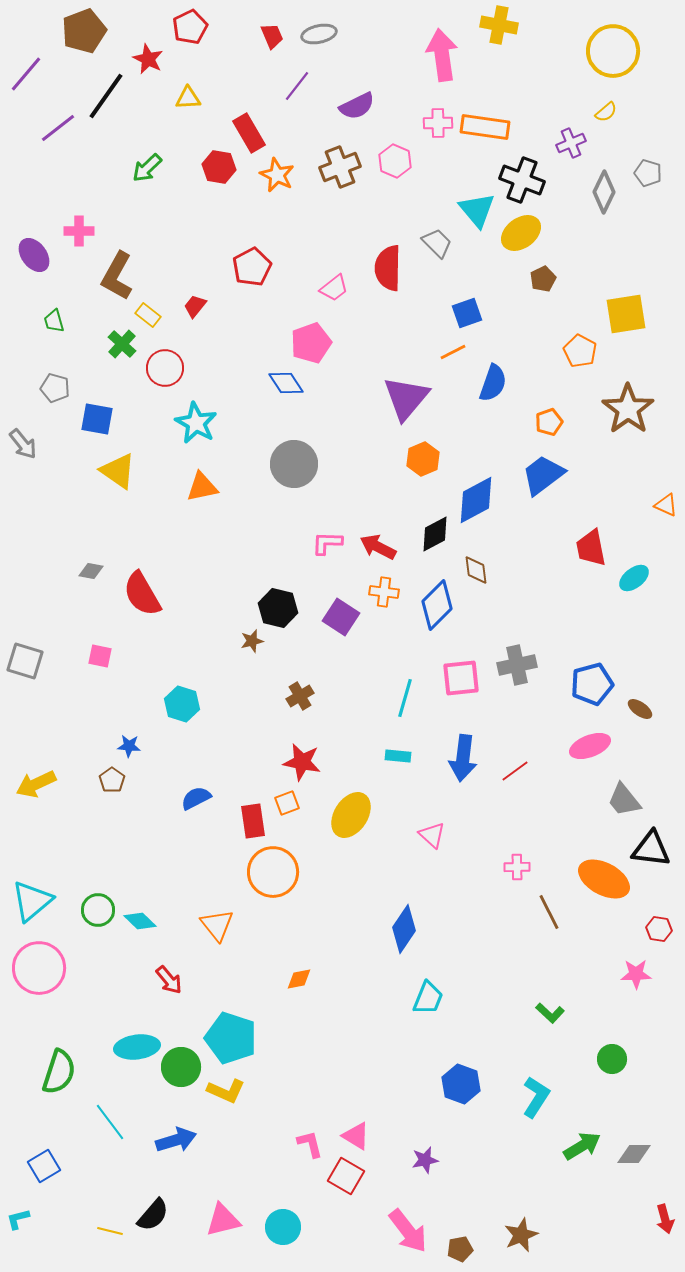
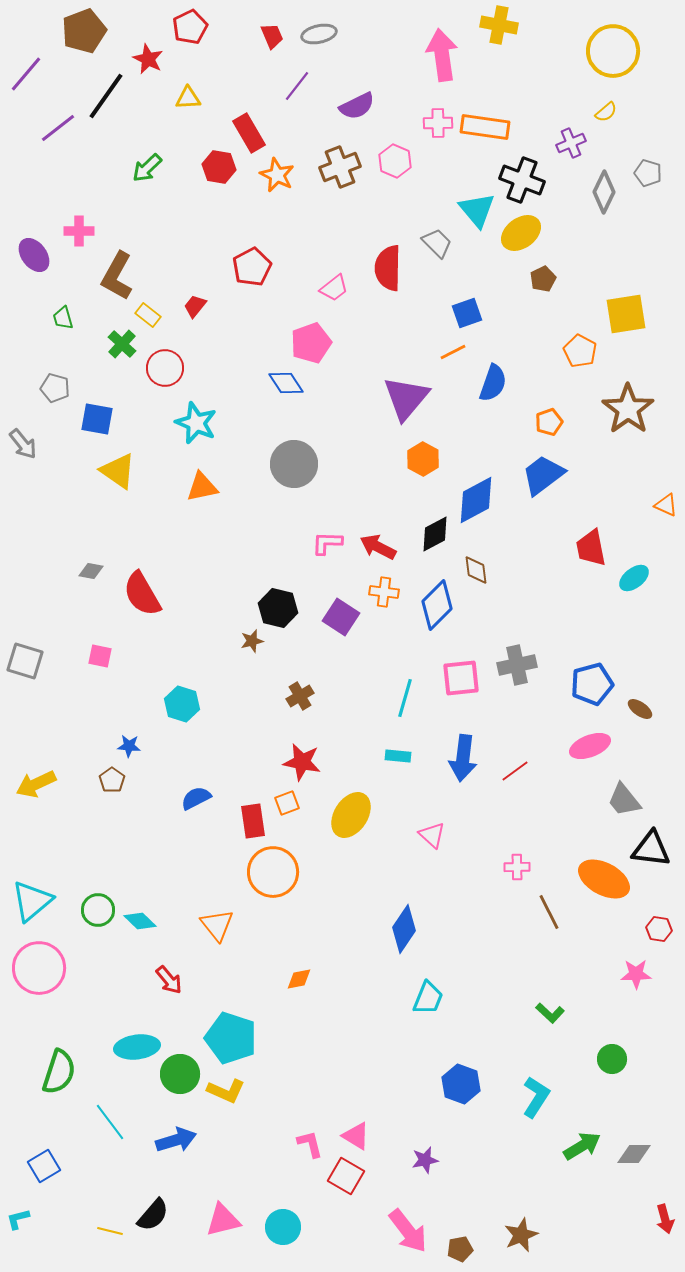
green trapezoid at (54, 321): moved 9 px right, 3 px up
cyan star at (196, 423): rotated 6 degrees counterclockwise
orange hexagon at (423, 459): rotated 8 degrees counterclockwise
green circle at (181, 1067): moved 1 px left, 7 px down
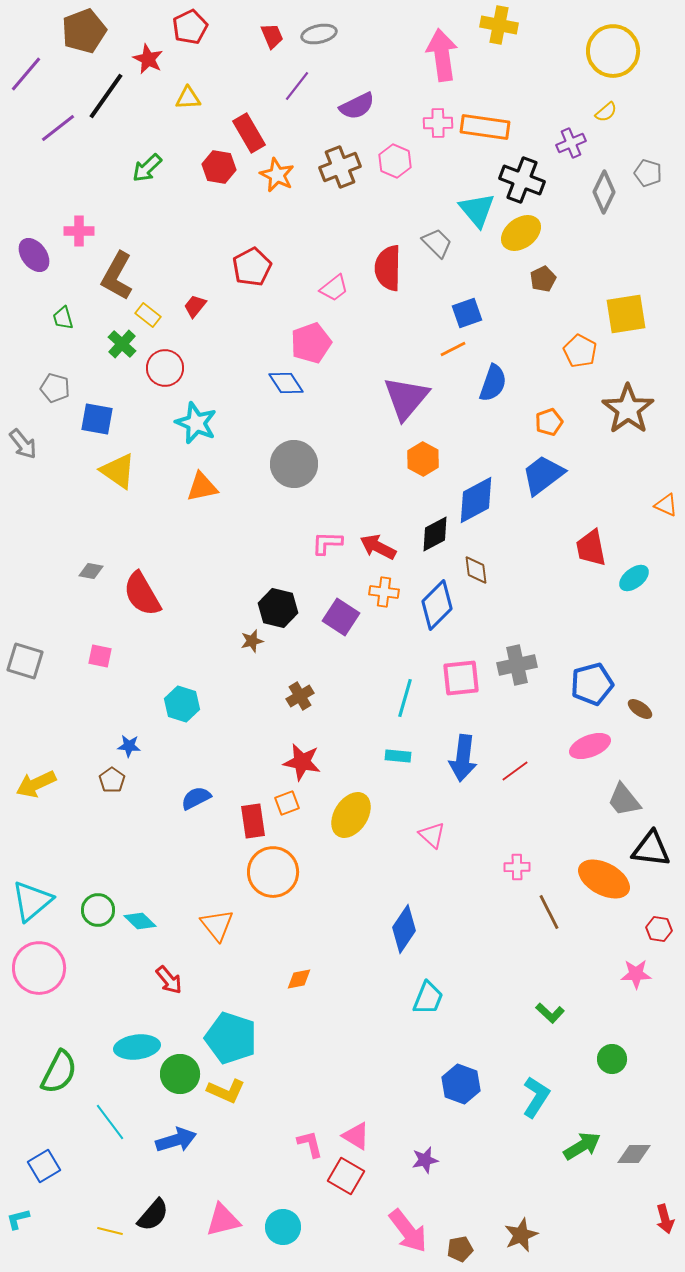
orange line at (453, 352): moved 3 px up
green semicircle at (59, 1072): rotated 9 degrees clockwise
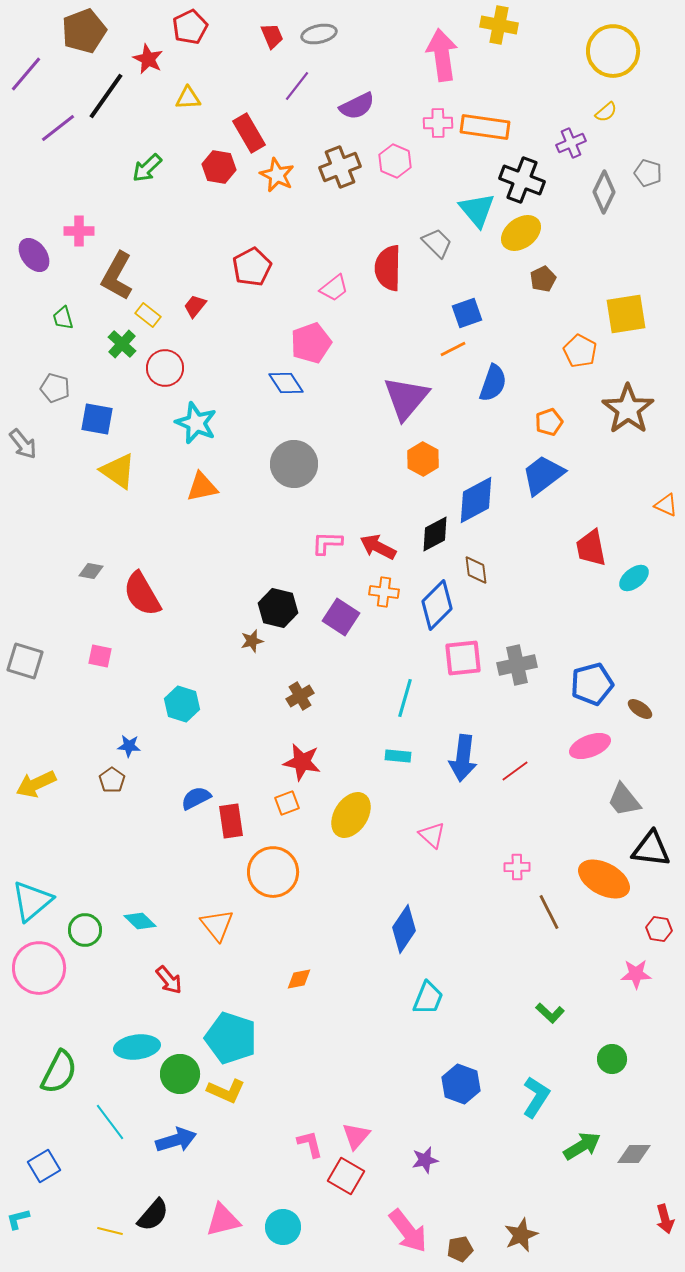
pink square at (461, 678): moved 2 px right, 20 px up
red rectangle at (253, 821): moved 22 px left
green circle at (98, 910): moved 13 px left, 20 px down
pink triangle at (356, 1136): rotated 40 degrees clockwise
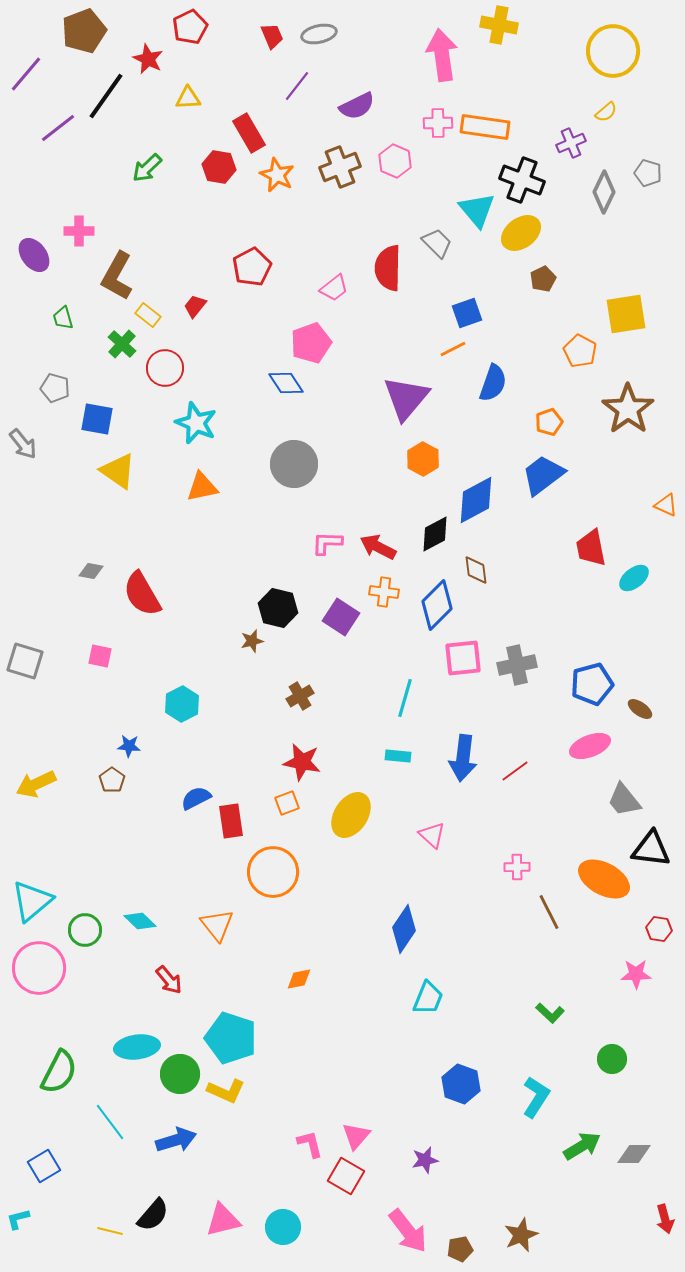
cyan hexagon at (182, 704): rotated 16 degrees clockwise
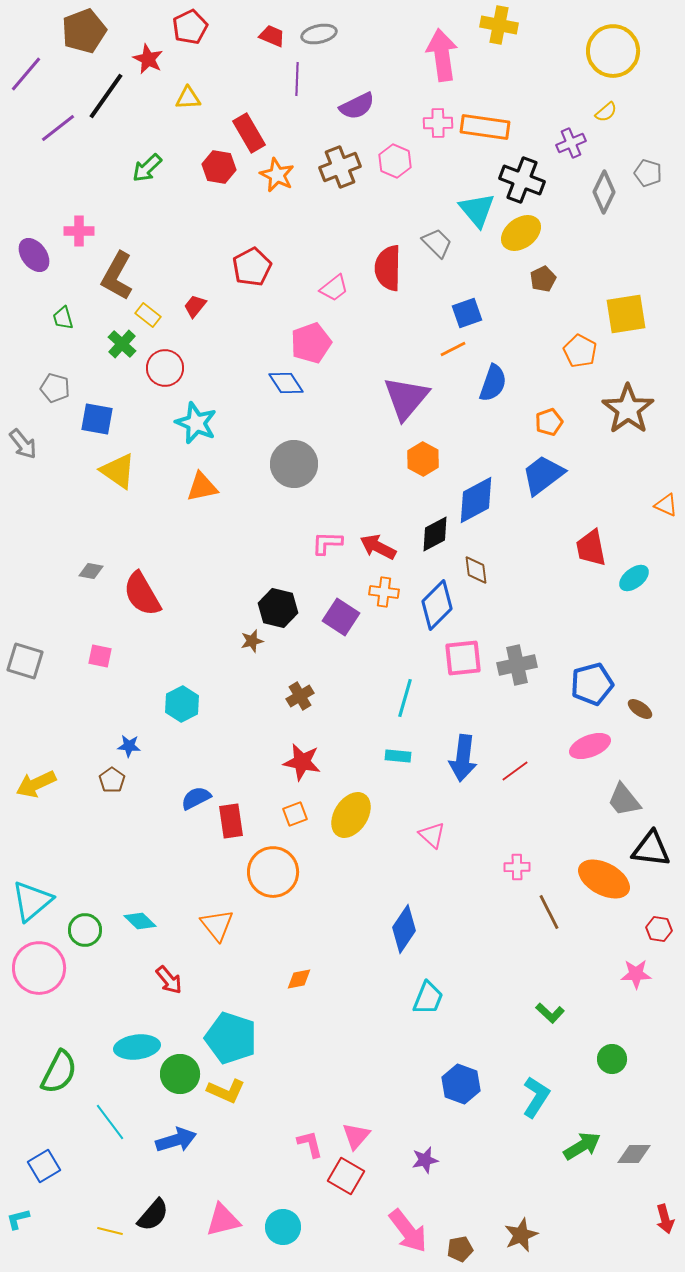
red trapezoid at (272, 36): rotated 44 degrees counterclockwise
purple line at (297, 86): moved 7 px up; rotated 36 degrees counterclockwise
orange square at (287, 803): moved 8 px right, 11 px down
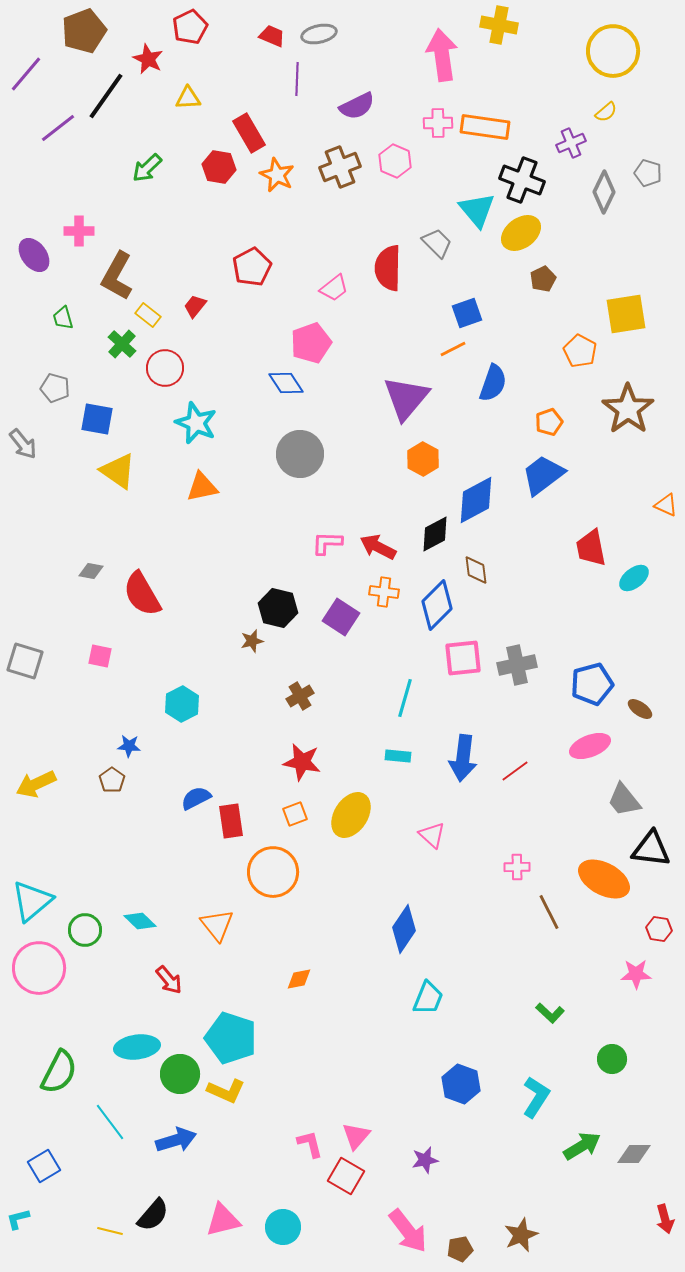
gray circle at (294, 464): moved 6 px right, 10 px up
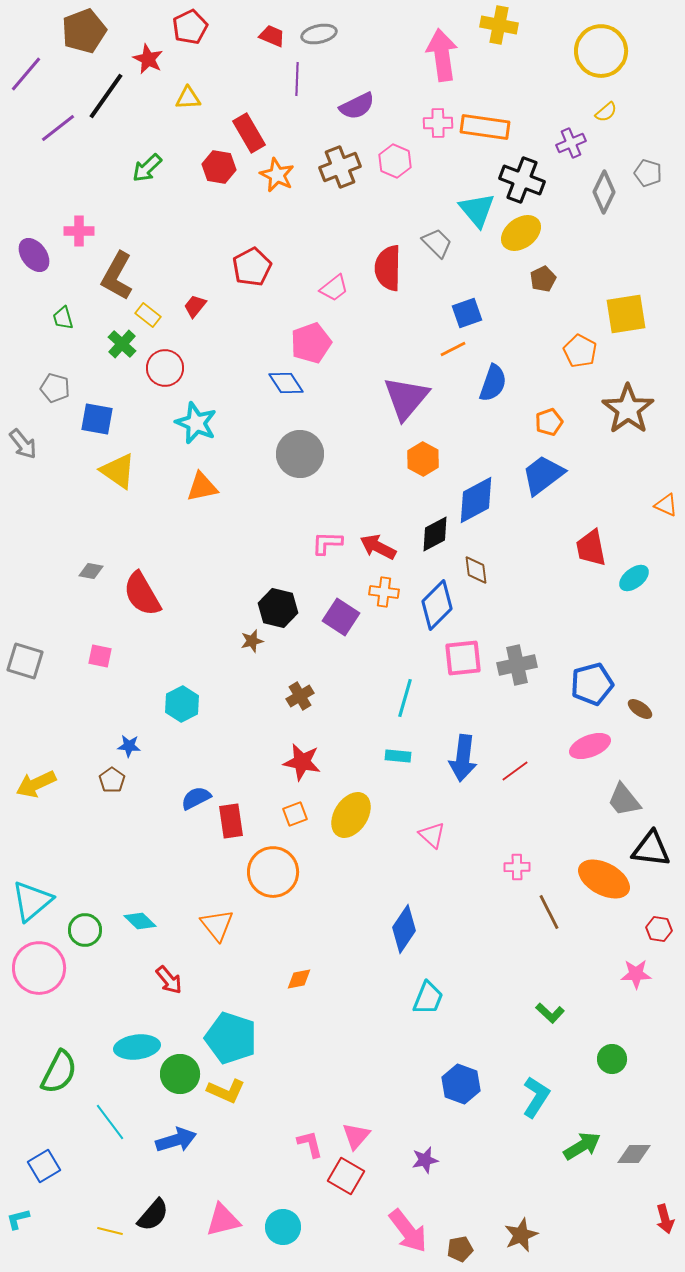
yellow circle at (613, 51): moved 12 px left
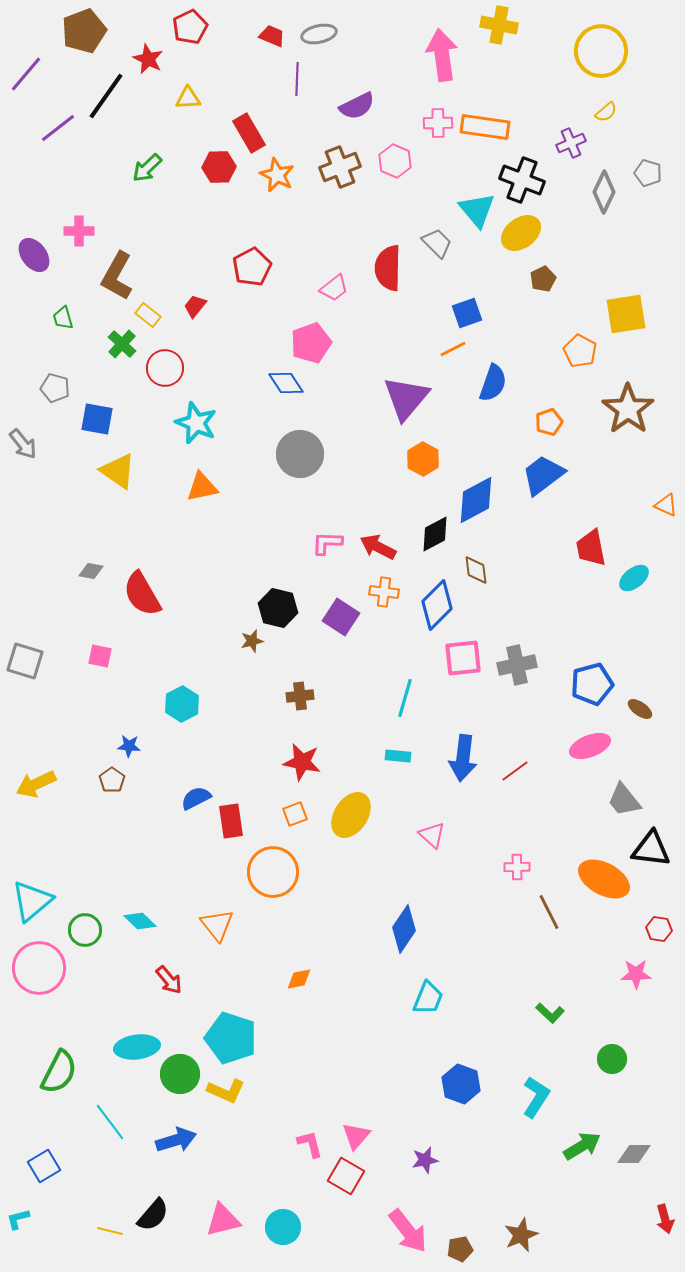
red hexagon at (219, 167): rotated 12 degrees counterclockwise
brown cross at (300, 696): rotated 24 degrees clockwise
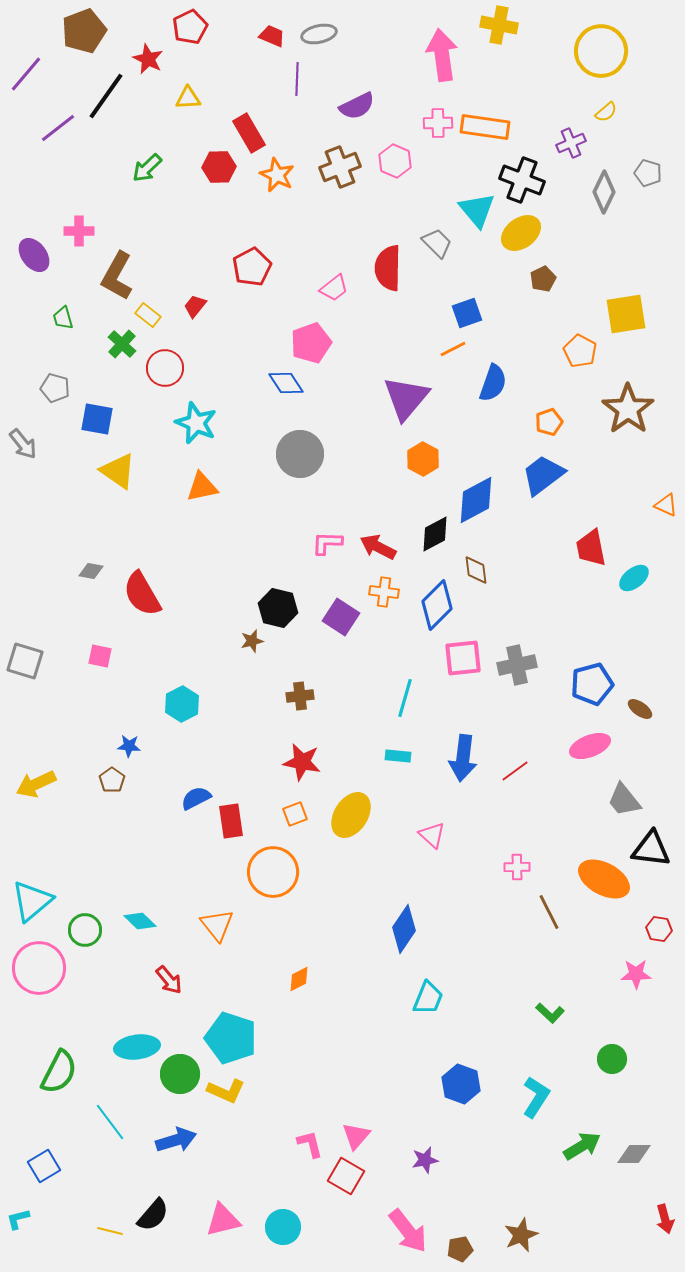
orange diamond at (299, 979): rotated 16 degrees counterclockwise
